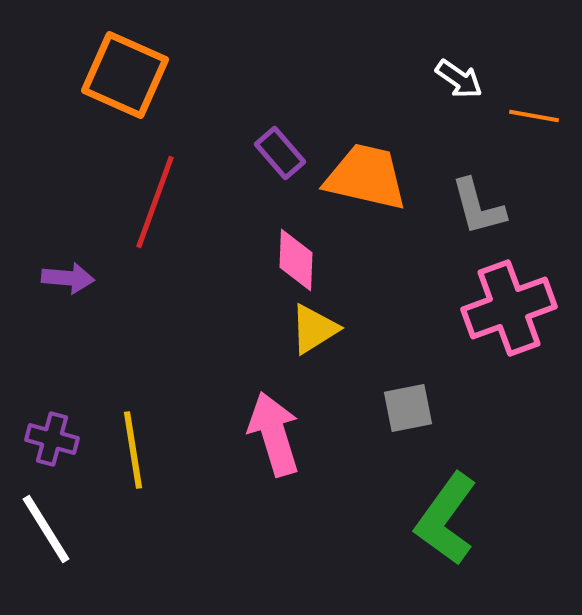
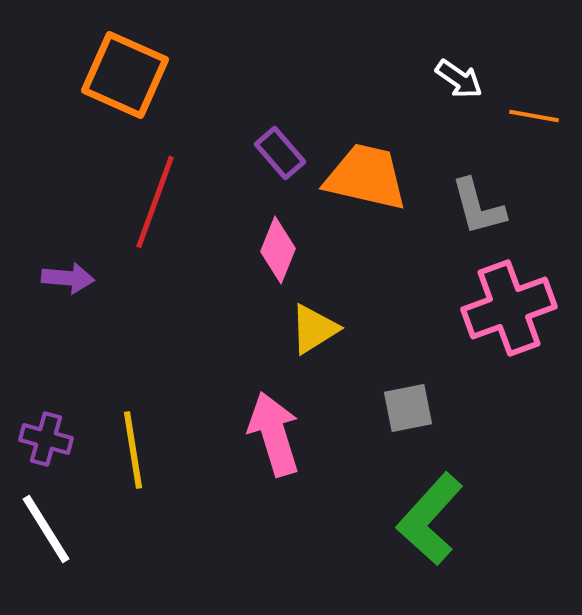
pink diamond: moved 18 px left, 10 px up; rotated 20 degrees clockwise
purple cross: moved 6 px left
green L-shape: moved 16 px left; rotated 6 degrees clockwise
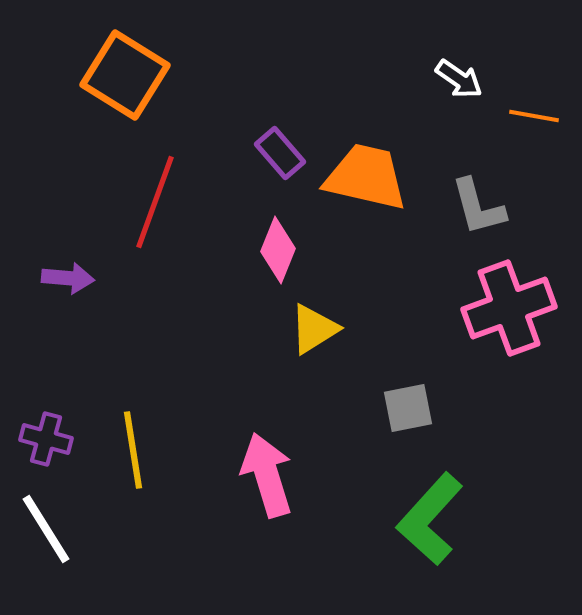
orange square: rotated 8 degrees clockwise
pink arrow: moved 7 px left, 41 px down
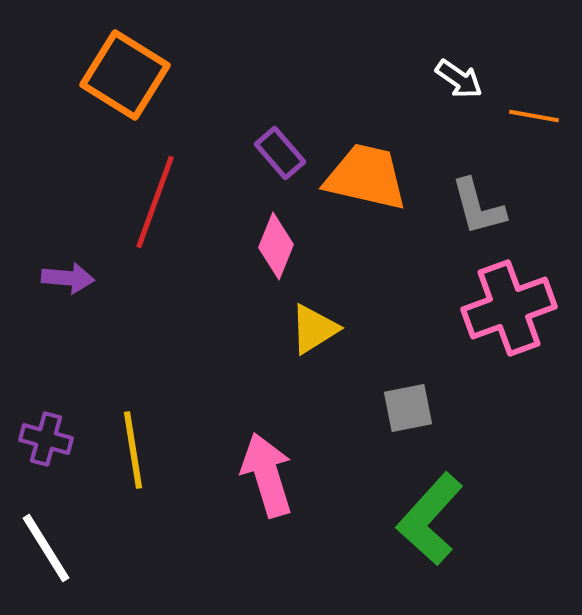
pink diamond: moved 2 px left, 4 px up
white line: moved 19 px down
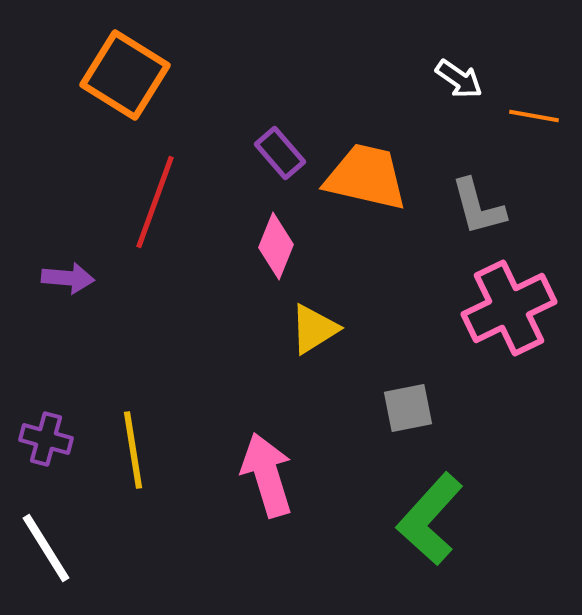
pink cross: rotated 6 degrees counterclockwise
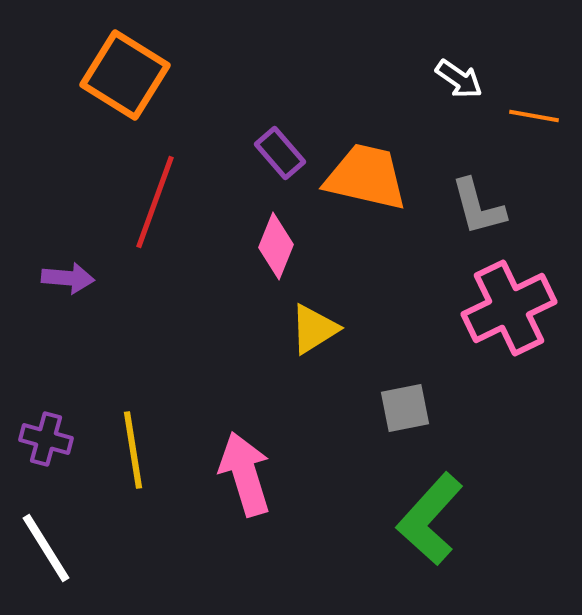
gray square: moved 3 px left
pink arrow: moved 22 px left, 1 px up
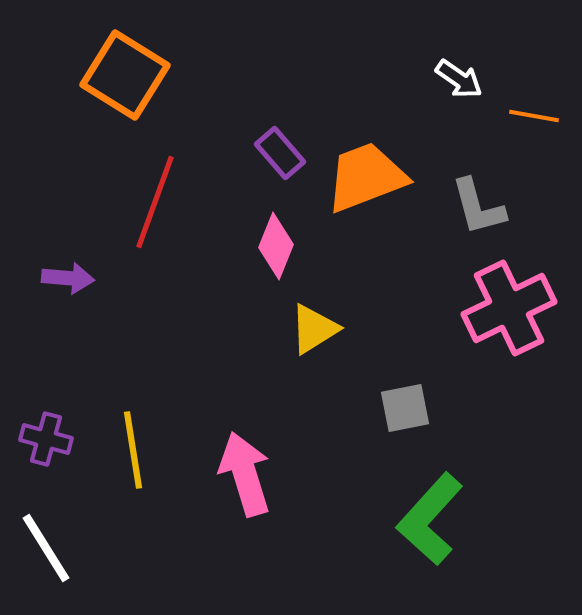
orange trapezoid: rotated 34 degrees counterclockwise
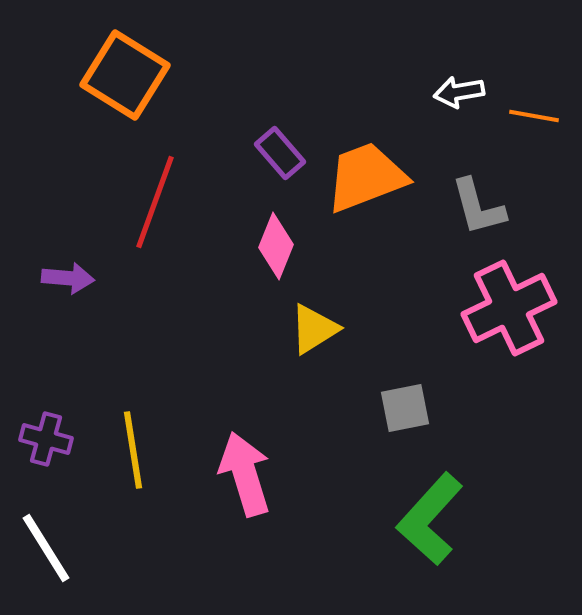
white arrow: moved 13 px down; rotated 135 degrees clockwise
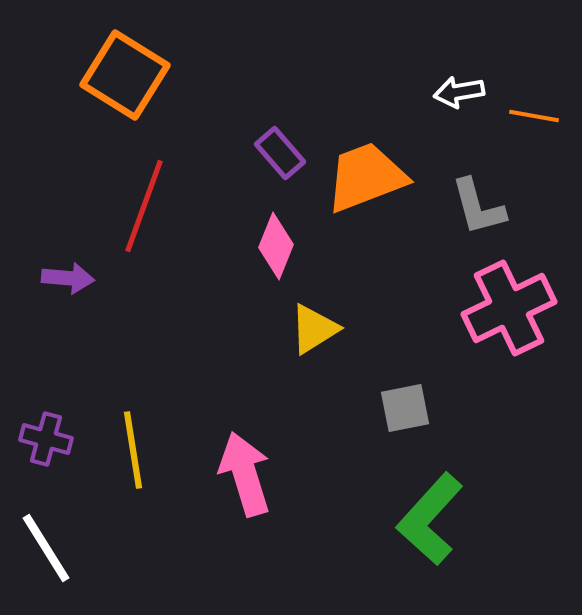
red line: moved 11 px left, 4 px down
